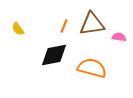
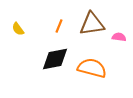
orange line: moved 5 px left
black diamond: moved 1 px right, 4 px down
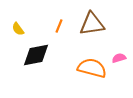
pink semicircle: moved 21 px down; rotated 24 degrees counterclockwise
black diamond: moved 19 px left, 4 px up
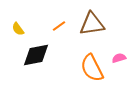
orange line: rotated 32 degrees clockwise
orange semicircle: rotated 132 degrees counterclockwise
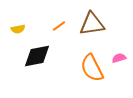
yellow semicircle: rotated 64 degrees counterclockwise
black diamond: moved 1 px right, 1 px down
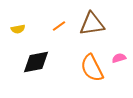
black diamond: moved 1 px left, 6 px down
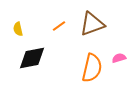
brown triangle: rotated 12 degrees counterclockwise
yellow semicircle: rotated 88 degrees clockwise
black diamond: moved 4 px left, 4 px up
orange semicircle: rotated 140 degrees counterclockwise
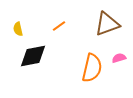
brown triangle: moved 15 px right
black diamond: moved 1 px right, 2 px up
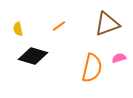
black diamond: rotated 28 degrees clockwise
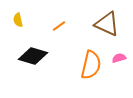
brown triangle: rotated 44 degrees clockwise
yellow semicircle: moved 9 px up
orange semicircle: moved 1 px left, 3 px up
